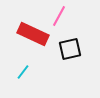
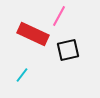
black square: moved 2 px left, 1 px down
cyan line: moved 1 px left, 3 px down
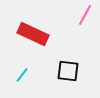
pink line: moved 26 px right, 1 px up
black square: moved 21 px down; rotated 20 degrees clockwise
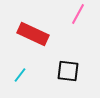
pink line: moved 7 px left, 1 px up
cyan line: moved 2 px left
